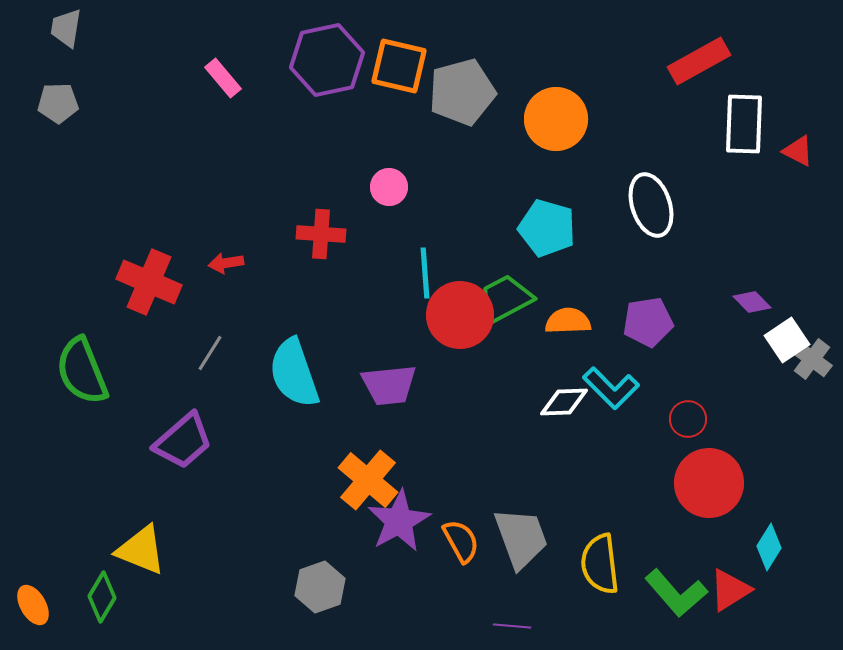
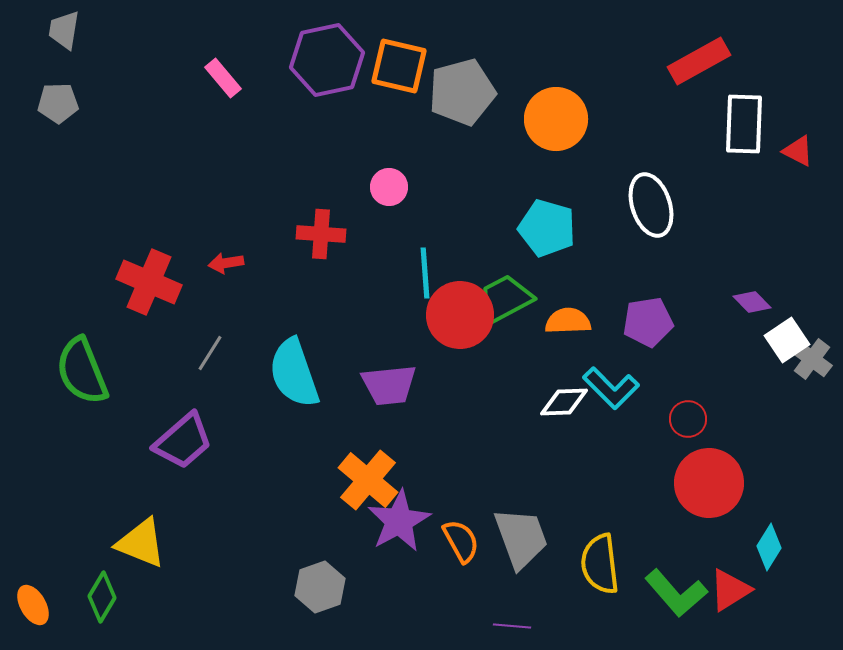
gray trapezoid at (66, 28): moved 2 px left, 2 px down
yellow triangle at (141, 550): moved 7 px up
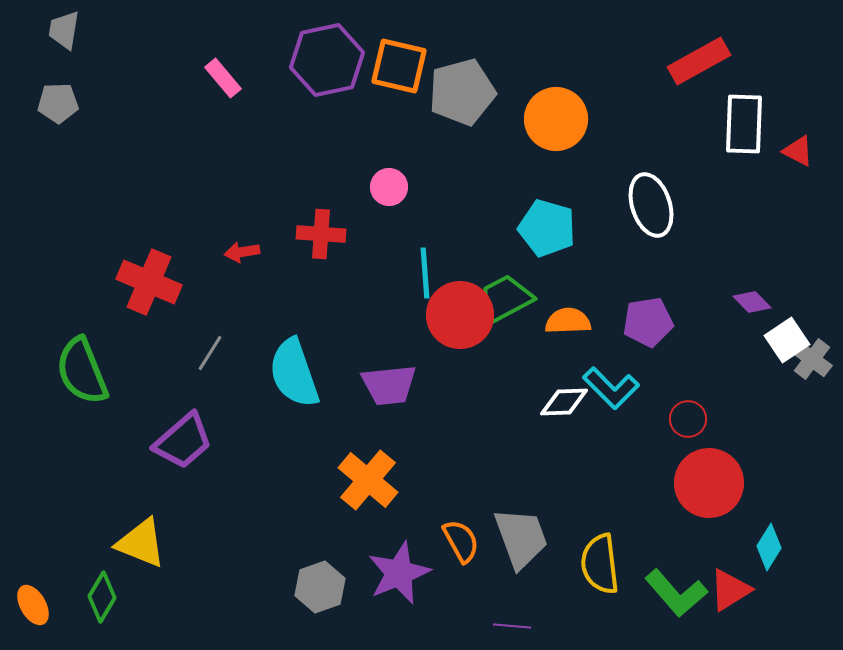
red arrow at (226, 263): moved 16 px right, 11 px up
purple star at (399, 521): moved 52 px down; rotated 6 degrees clockwise
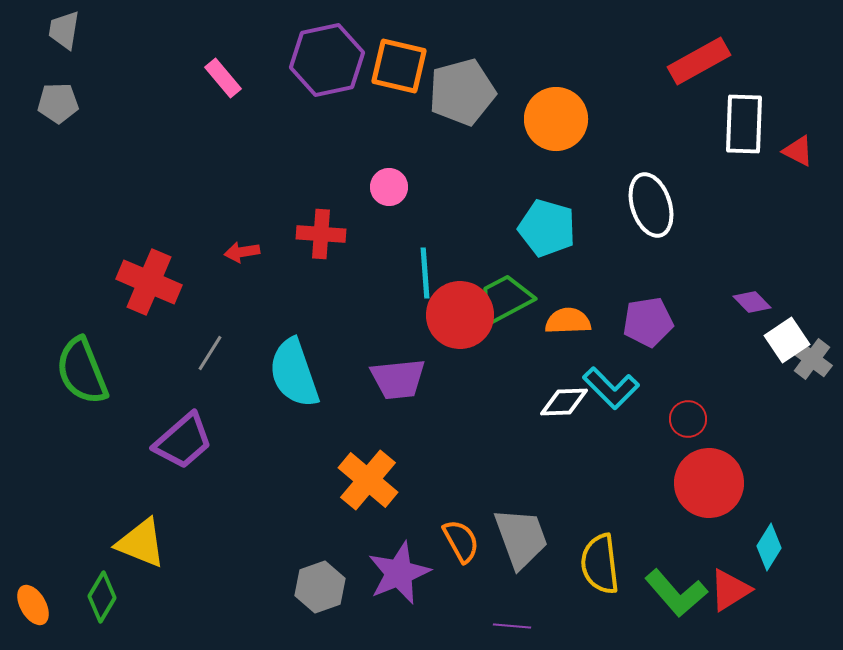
purple trapezoid at (389, 385): moved 9 px right, 6 px up
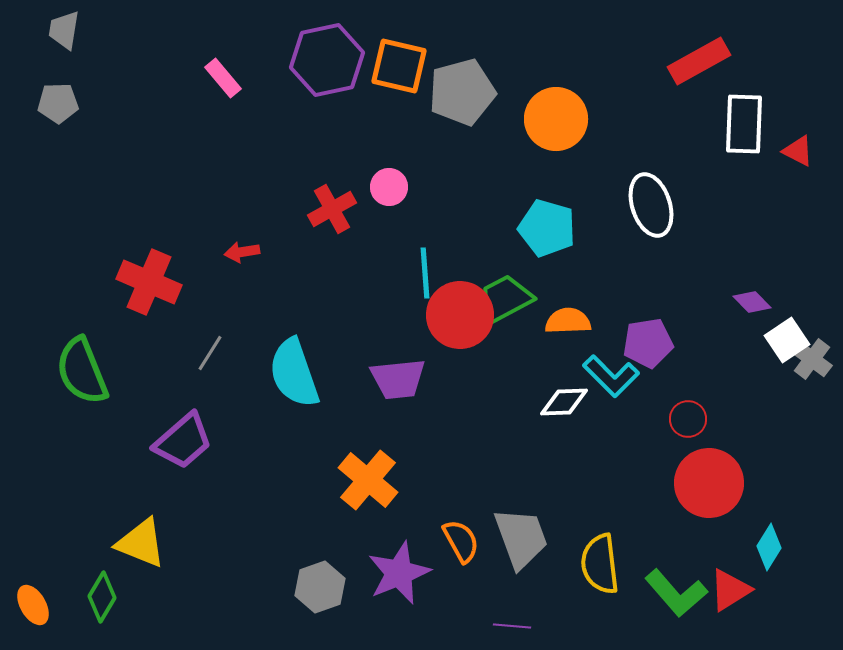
red cross at (321, 234): moved 11 px right, 25 px up; rotated 33 degrees counterclockwise
purple pentagon at (648, 322): moved 21 px down
cyan L-shape at (611, 388): moved 12 px up
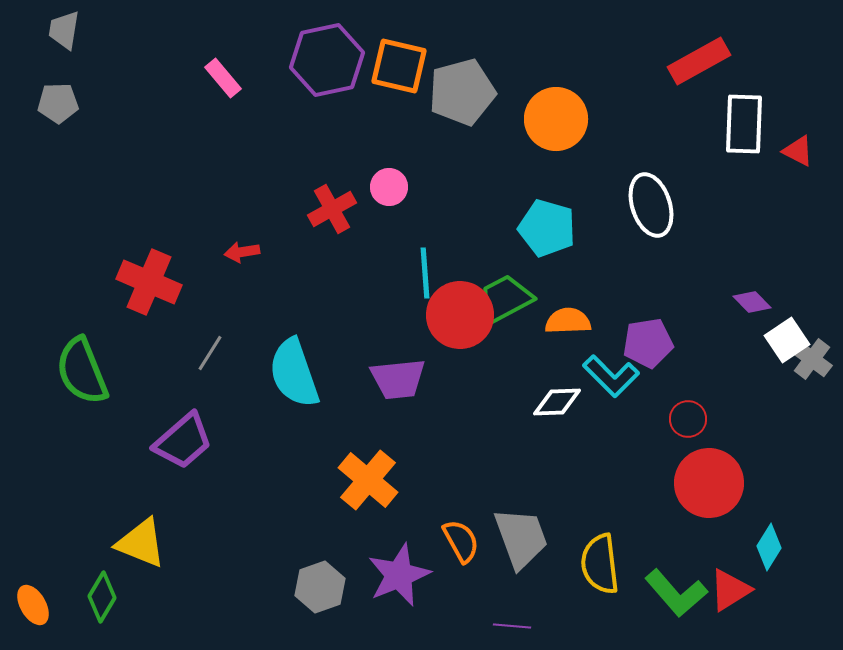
white diamond at (564, 402): moved 7 px left
purple star at (399, 573): moved 2 px down
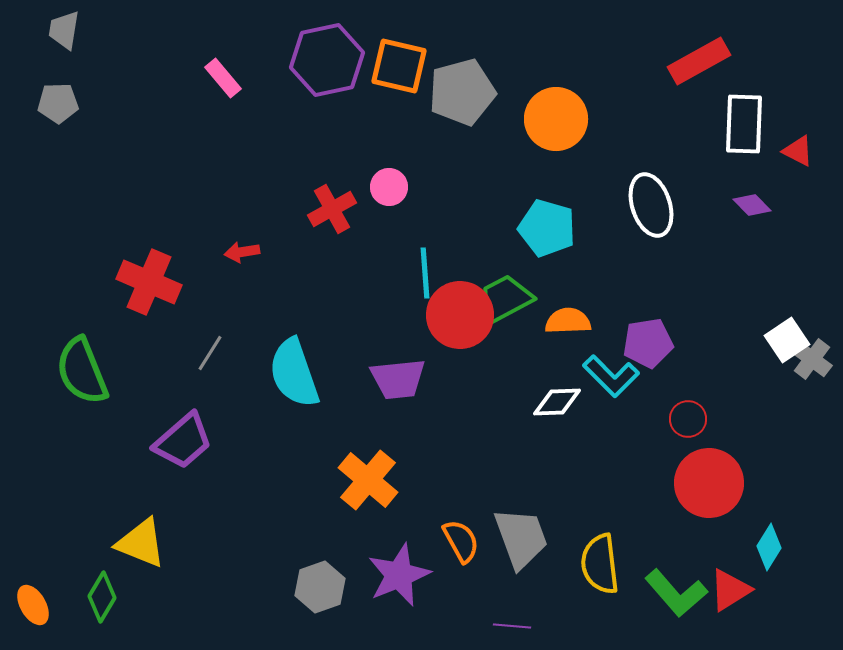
purple diamond at (752, 302): moved 97 px up
